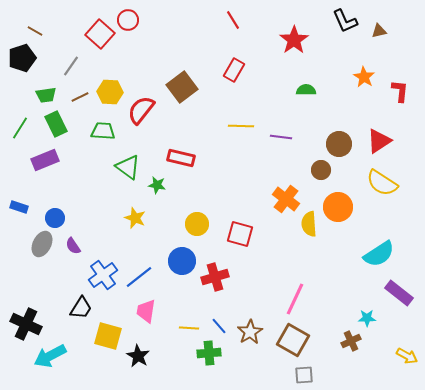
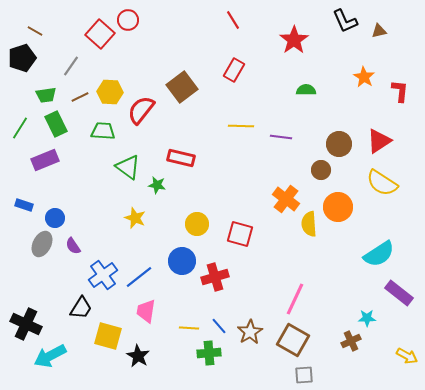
blue rectangle at (19, 207): moved 5 px right, 2 px up
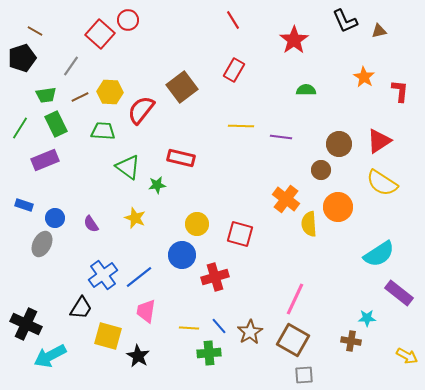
green star at (157, 185): rotated 18 degrees counterclockwise
purple semicircle at (73, 246): moved 18 px right, 22 px up
blue circle at (182, 261): moved 6 px up
brown cross at (351, 341): rotated 36 degrees clockwise
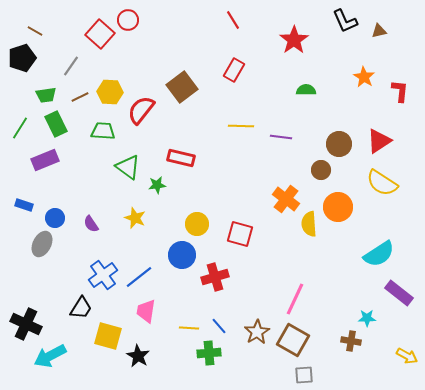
brown star at (250, 332): moved 7 px right
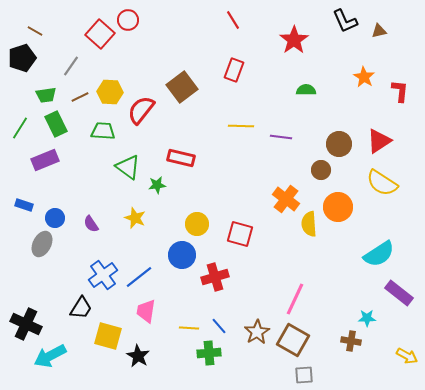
red rectangle at (234, 70): rotated 10 degrees counterclockwise
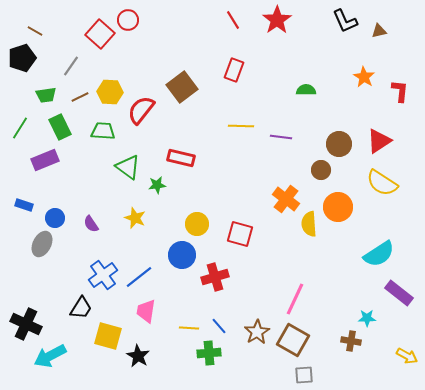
red star at (294, 40): moved 17 px left, 20 px up
green rectangle at (56, 124): moved 4 px right, 3 px down
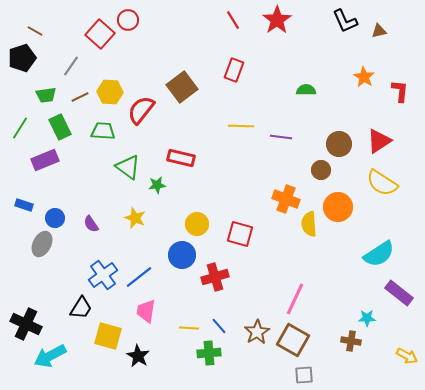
orange cross at (286, 199): rotated 16 degrees counterclockwise
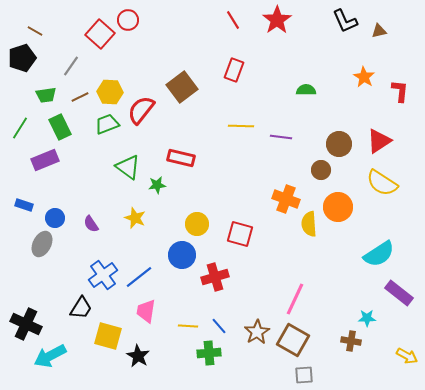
green trapezoid at (103, 131): moved 4 px right, 7 px up; rotated 25 degrees counterclockwise
yellow line at (189, 328): moved 1 px left, 2 px up
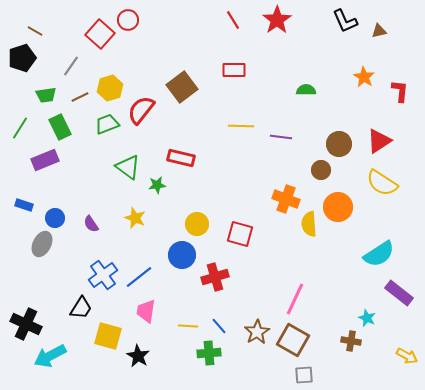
red rectangle at (234, 70): rotated 70 degrees clockwise
yellow hexagon at (110, 92): moved 4 px up; rotated 20 degrees counterclockwise
cyan star at (367, 318): rotated 24 degrees clockwise
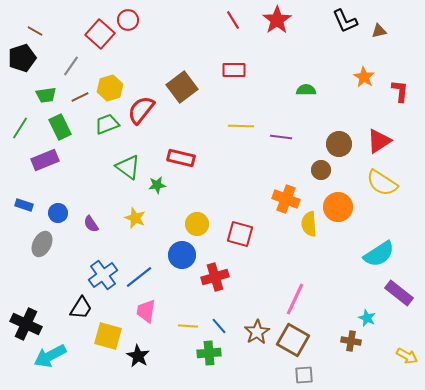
blue circle at (55, 218): moved 3 px right, 5 px up
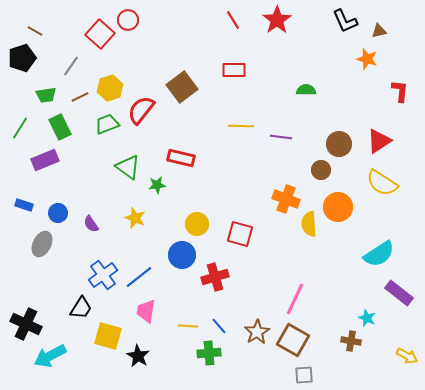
orange star at (364, 77): moved 3 px right, 18 px up; rotated 15 degrees counterclockwise
